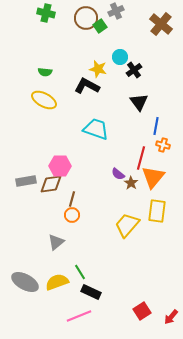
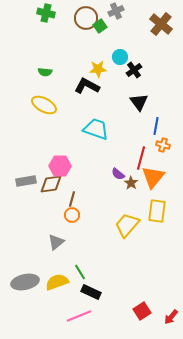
yellow star: rotated 18 degrees counterclockwise
yellow ellipse: moved 5 px down
gray ellipse: rotated 40 degrees counterclockwise
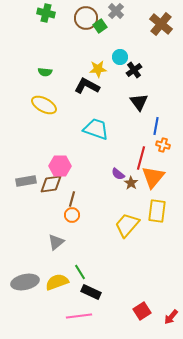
gray cross: rotated 21 degrees counterclockwise
pink line: rotated 15 degrees clockwise
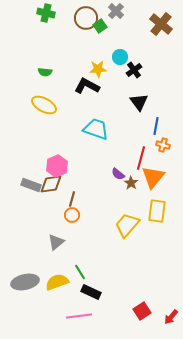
pink hexagon: moved 3 px left; rotated 25 degrees counterclockwise
gray rectangle: moved 5 px right, 4 px down; rotated 30 degrees clockwise
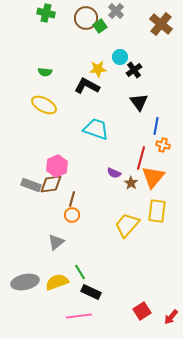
purple semicircle: moved 4 px left, 1 px up; rotated 16 degrees counterclockwise
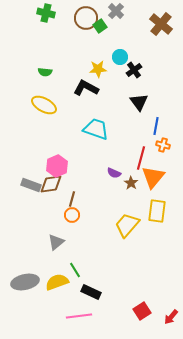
black L-shape: moved 1 px left, 2 px down
green line: moved 5 px left, 2 px up
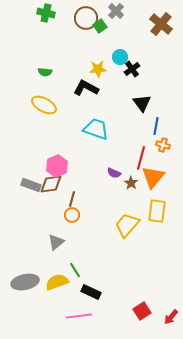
black cross: moved 2 px left, 1 px up
black triangle: moved 3 px right, 1 px down
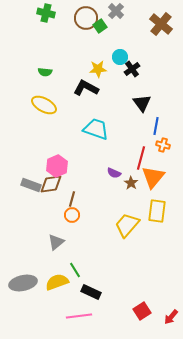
gray ellipse: moved 2 px left, 1 px down
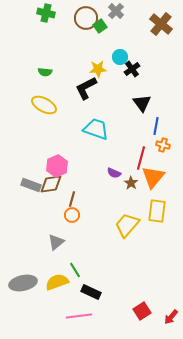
black L-shape: rotated 55 degrees counterclockwise
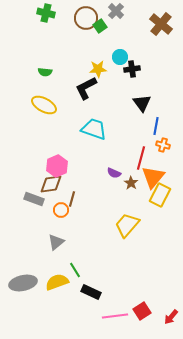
black cross: rotated 28 degrees clockwise
cyan trapezoid: moved 2 px left
gray rectangle: moved 3 px right, 14 px down
yellow rectangle: moved 3 px right, 16 px up; rotated 20 degrees clockwise
orange circle: moved 11 px left, 5 px up
pink line: moved 36 px right
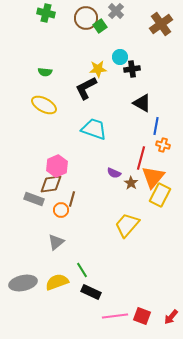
brown cross: rotated 15 degrees clockwise
black triangle: rotated 24 degrees counterclockwise
green line: moved 7 px right
red square: moved 5 px down; rotated 36 degrees counterclockwise
